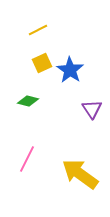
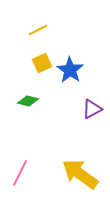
purple triangle: rotated 35 degrees clockwise
pink line: moved 7 px left, 14 px down
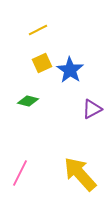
yellow arrow: rotated 12 degrees clockwise
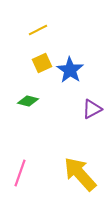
pink line: rotated 8 degrees counterclockwise
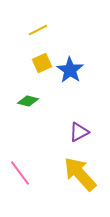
purple triangle: moved 13 px left, 23 px down
pink line: rotated 56 degrees counterclockwise
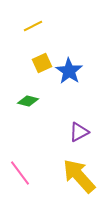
yellow line: moved 5 px left, 4 px up
blue star: moved 1 px left, 1 px down
yellow arrow: moved 1 px left, 2 px down
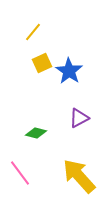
yellow line: moved 6 px down; rotated 24 degrees counterclockwise
green diamond: moved 8 px right, 32 px down
purple triangle: moved 14 px up
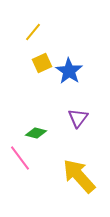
purple triangle: moved 1 px left; rotated 25 degrees counterclockwise
pink line: moved 15 px up
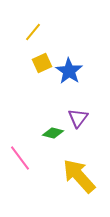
green diamond: moved 17 px right
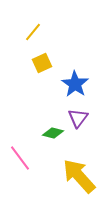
blue star: moved 6 px right, 13 px down
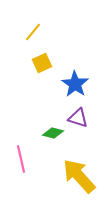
purple triangle: rotated 50 degrees counterclockwise
pink line: moved 1 px right, 1 px down; rotated 24 degrees clockwise
